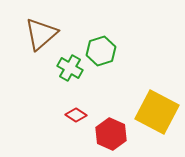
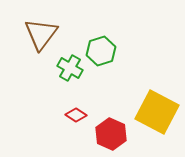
brown triangle: rotated 12 degrees counterclockwise
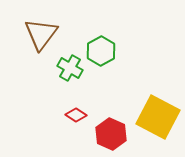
green hexagon: rotated 12 degrees counterclockwise
yellow square: moved 1 px right, 5 px down
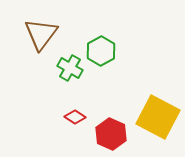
red diamond: moved 1 px left, 2 px down
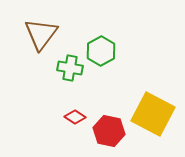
green cross: rotated 20 degrees counterclockwise
yellow square: moved 5 px left, 3 px up
red hexagon: moved 2 px left, 3 px up; rotated 12 degrees counterclockwise
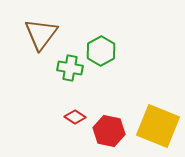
yellow square: moved 5 px right, 12 px down; rotated 6 degrees counterclockwise
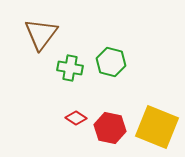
green hexagon: moved 10 px right, 11 px down; rotated 16 degrees counterclockwise
red diamond: moved 1 px right, 1 px down
yellow square: moved 1 px left, 1 px down
red hexagon: moved 1 px right, 3 px up
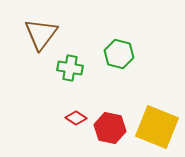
green hexagon: moved 8 px right, 8 px up
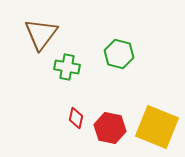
green cross: moved 3 px left, 1 px up
red diamond: rotated 70 degrees clockwise
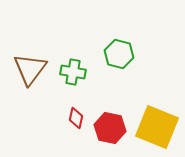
brown triangle: moved 11 px left, 35 px down
green cross: moved 6 px right, 5 px down
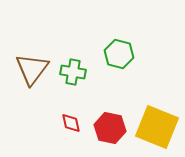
brown triangle: moved 2 px right
red diamond: moved 5 px left, 5 px down; rotated 25 degrees counterclockwise
